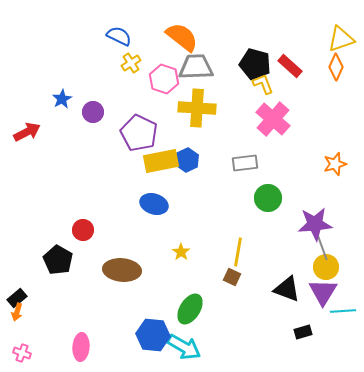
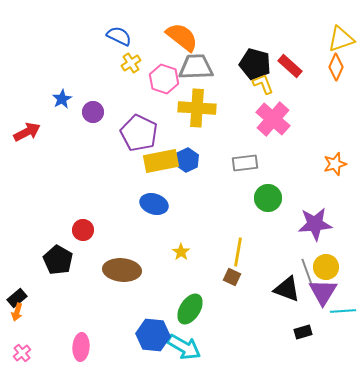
gray line at (322, 247): moved 15 px left, 25 px down
pink cross at (22, 353): rotated 30 degrees clockwise
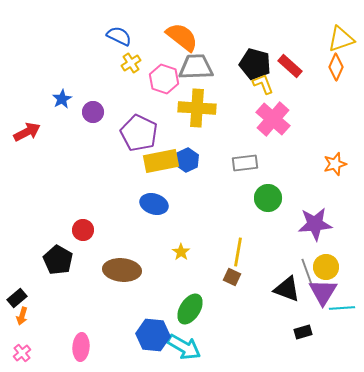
cyan line at (343, 311): moved 1 px left, 3 px up
orange arrow at (17, 312): moved 5 px right, 4 px down
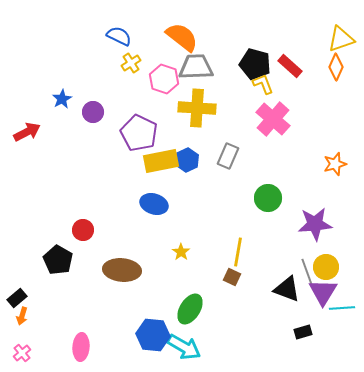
gray rectangle at (245, 163): moved 17 px left, 7 px up; rotated 60 degrees counterclockwise
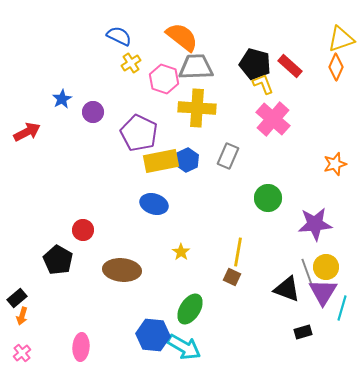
cyan line at (342, 308): rotated 70 degrees counterclockwise
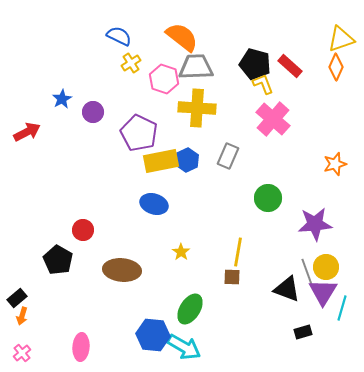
brown square at (232, 277): rotated 24 degrees counterclockwise
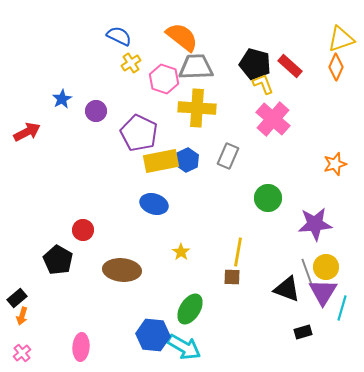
purple circle at (93, 112): moved 3 px right, 1 px up
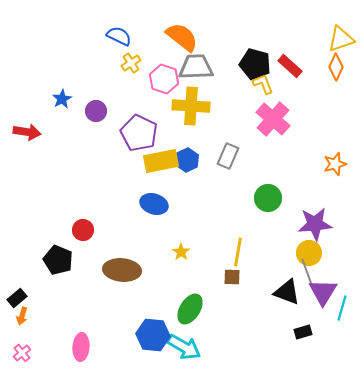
yellow cross at (197, 108): moved 6 px left, 2 px up
red arrow at (27, 132): rotated 36 degrees clockwise
black pentagon at (58, 260): rotated 8 degrees counterclockwise
yellow circle at (326, 267): moved 17 px left, 14 px up
black triangle at (287, 289): moved 3 px down
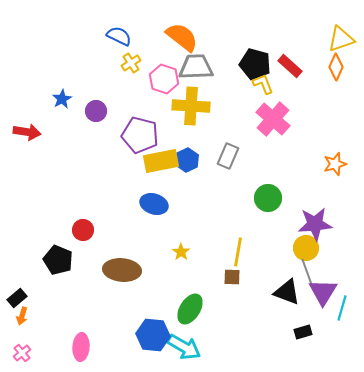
purple pentagon at (139, 133): moved 1 px right, 2 px down; rotated 12 degrees counterclockwise
yellow circle at (309, 253): moved 3 px left, 5 px up
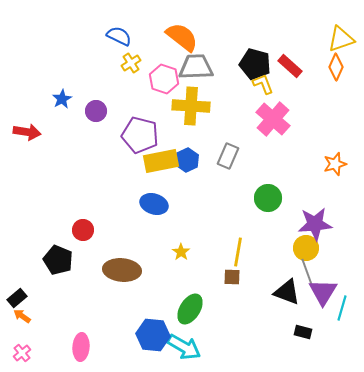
orange arrow at (22, 316): rotated 108 degrees clockwise
black rectangle at (303, 332): rotated 30 degrees clockwise
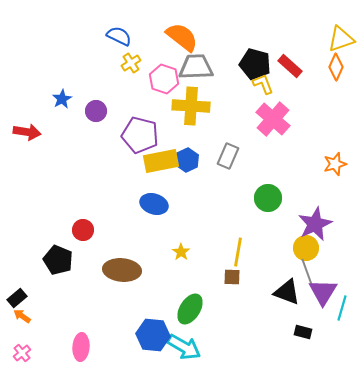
purple star at (315, 224): rotated 20 degrees counterclockwise
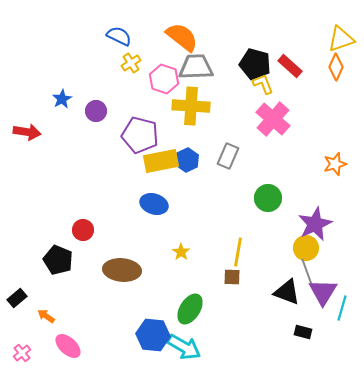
orange arrow at (22, 316): moved 24 px right
pink ellipse at (81, 347): moved 13 px left, 1 px up; rotated 52 degrees counterclockwise
